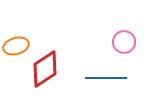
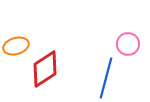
pink circle: moved 4 px right, 2 px down
blue line: rotated 75 degrees counterclockwise
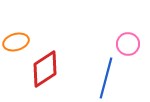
orange ellipse: moved 4 px up
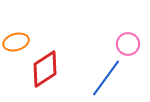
blue line: rotated 21 degrees clockwise
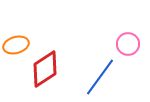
orange ellipse: moved 3 px down
blue line: moved 6 px left, 1 px up
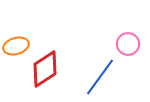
orange ellipse: moved 1 px down
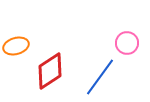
pink circle: moved 1 px left, 1 px up
red diamond: moved 5 px right, 2 px down
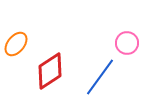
orange ellipse: moved 2 px up; rotated 35 degrees counterclockwise
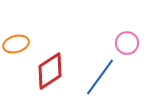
orange ellipse: rotated 35 degrees clockwise
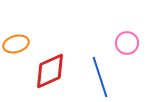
red diamond: rotated 9 degrees clockwise
blue line: rotated 54 degrees counterclockwise
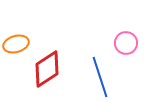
pink circle: moved 1 px left
red diamond: moved 3 px left, 2 px up; rotated 9 degrees counterclockwise
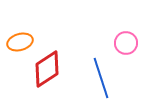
orange ellipse: moved 4 px right, 2 px up
blue line: moved 1 px right, 1 px down
